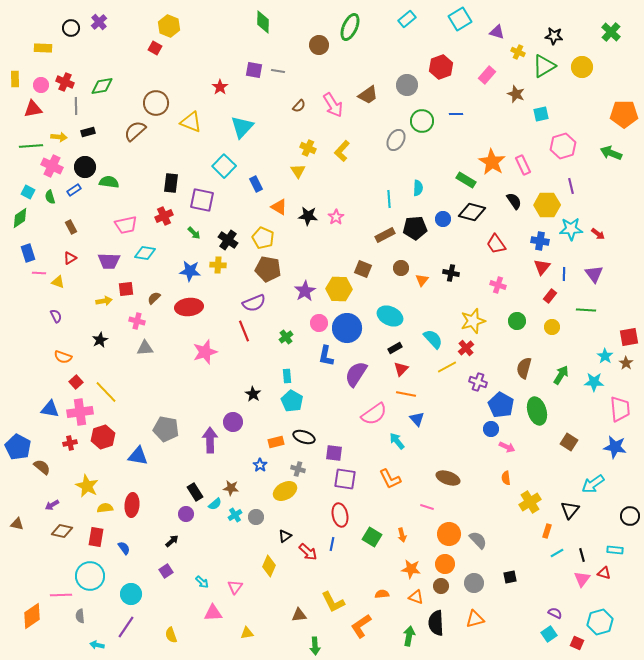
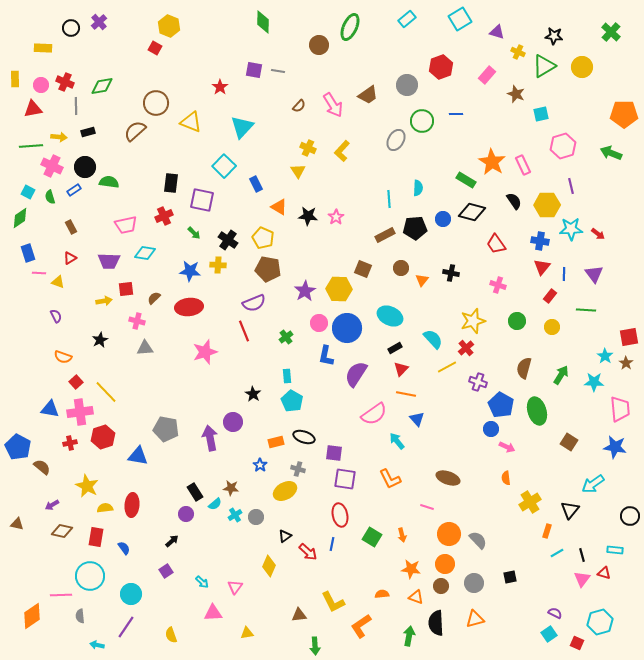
purple arrow at (210, 440): moved 2 px up; rotated 10 degrees counterclockwise
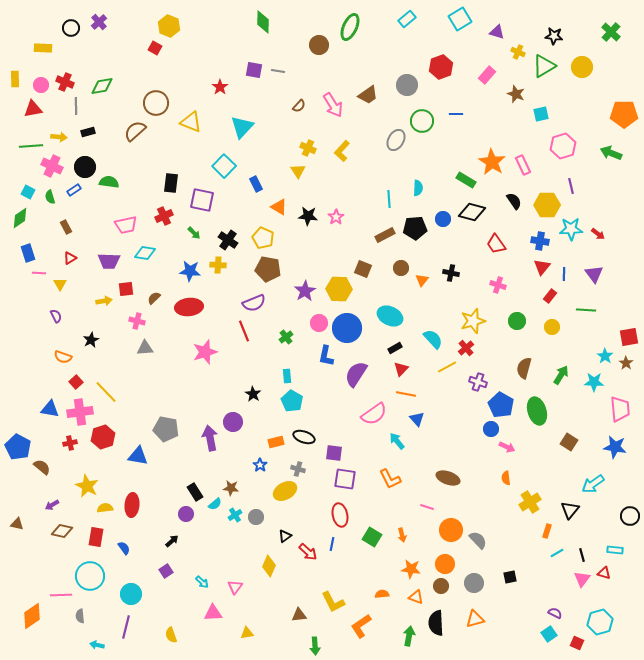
brown rectangle at (71, 227): moved 5 px left
yellow triangle at (58, 282): moved 2 px right, 2 px down; rotated 40 degrees clockwise
black star at (100, 340): moved 9 px left
orange circle at (449, 534): moved 2 px right, 4 px up
purple line at (126, 627): rotated 20 degrees counterclockwise
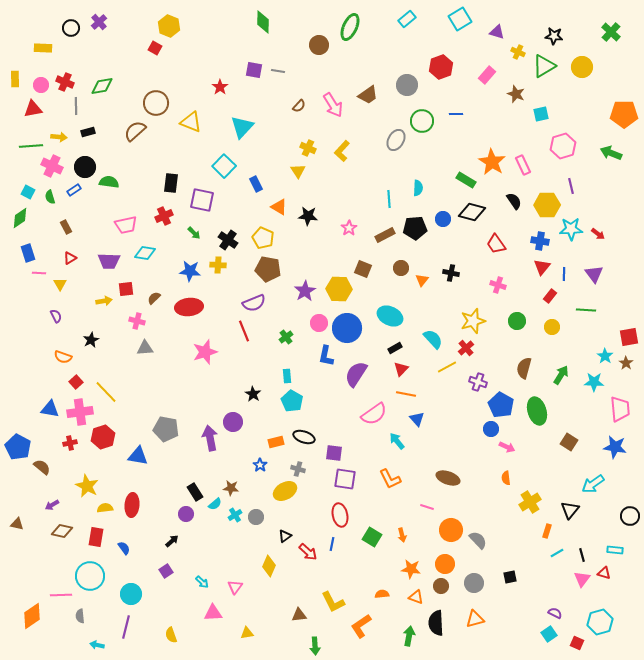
pink star at (336, 217): moved 13 px right, 11 px down
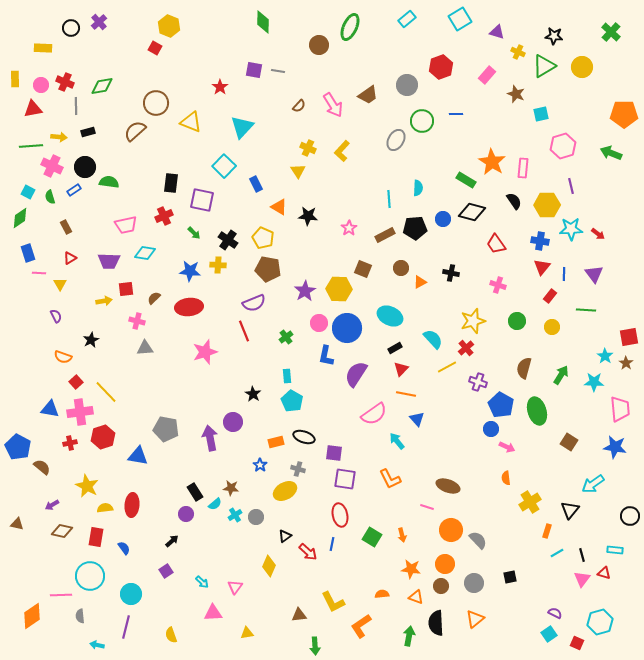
pink rectangle at (523, 165): moved 3 px down; rotated 30 degrees clockwise
orange triangle at (422, 280): moved 2 px left, 2 px down; rotated 24 degrees clockwise
brown ellipse at (448, 478): moved 8 px down
orange triangle at (475, 619): rotated 24 degrees counterclockwise
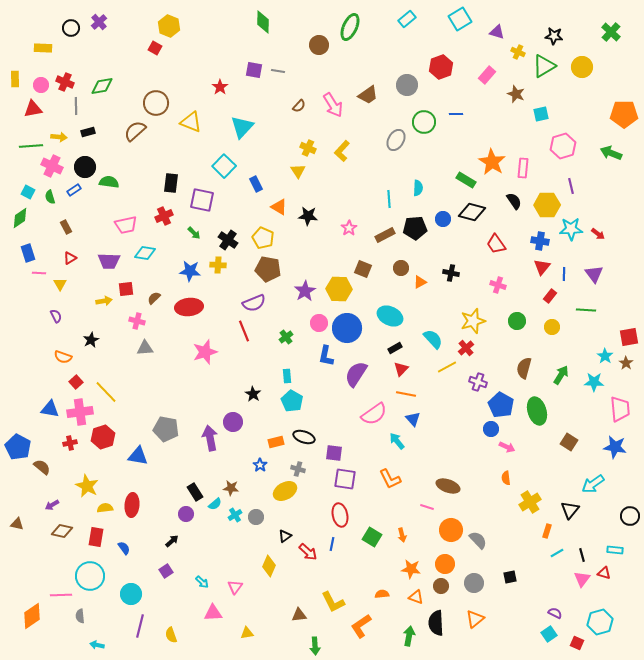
green circle at (422, 121): moved 2 px right, 1 px down
blue triangle at (417, 419): moved 4 px left
purple line at (126, 627): moved 14 px right, 1 px up
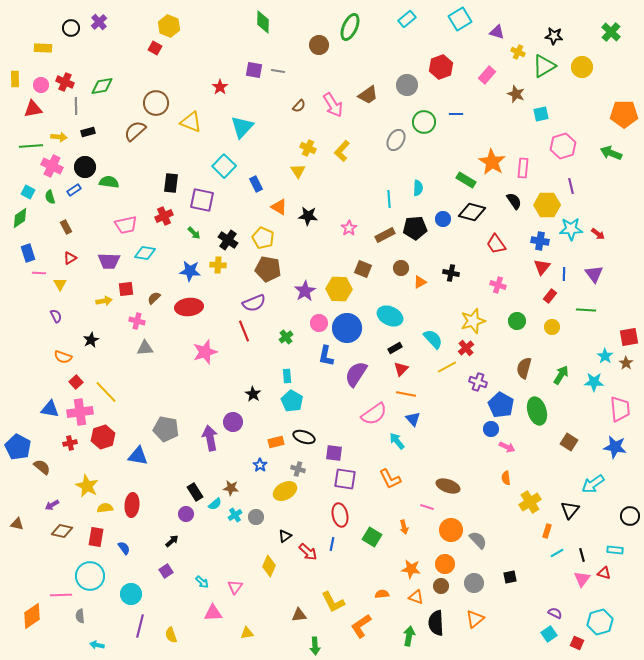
orange arrow at (402, 535): moved 2 px right, 8 px up
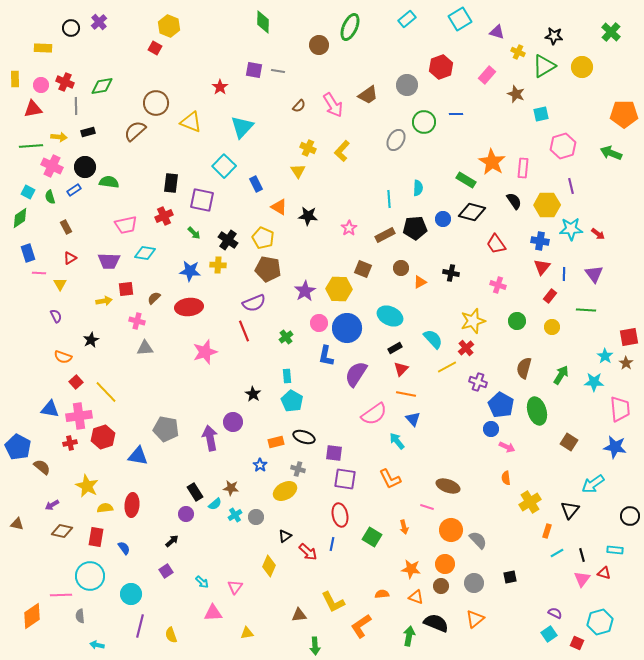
pink cross at (80, 412): moved 1 px left, 4 px down
black semicircle at (436, 623): rotated 115 degrees clockwise
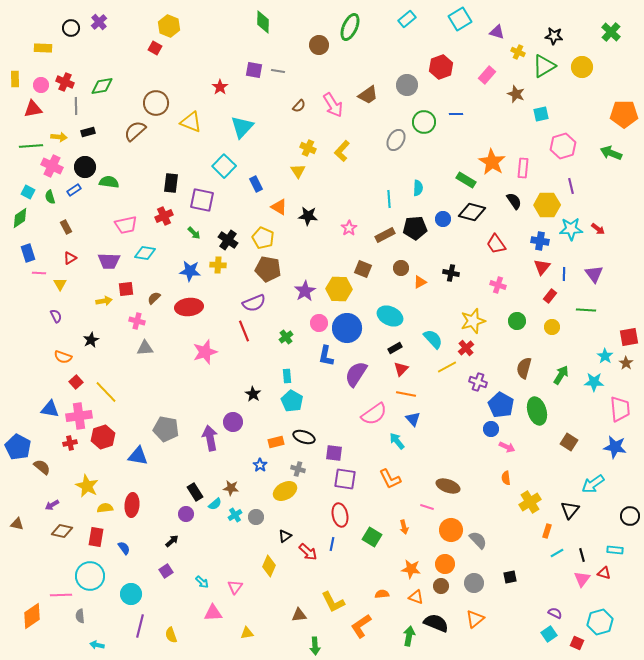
red arrow at (598, 234): moved 5 px up
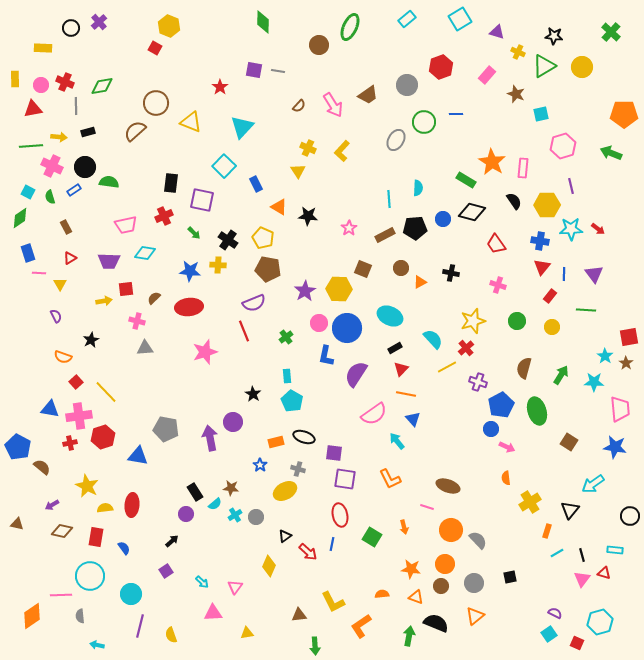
blue pentagon at (501, 405): rotated 15 degrees clockwise
orange triangle at (475, 619): moved 3 px up
